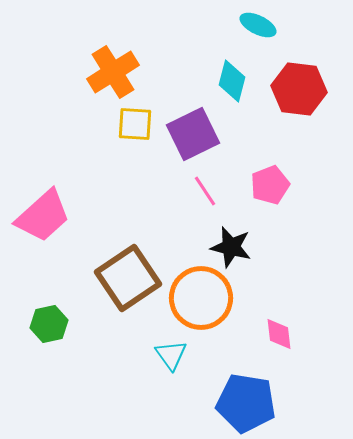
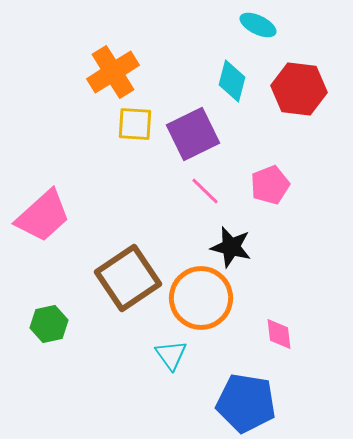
pink line: rotated 12 degrees counterclockwise
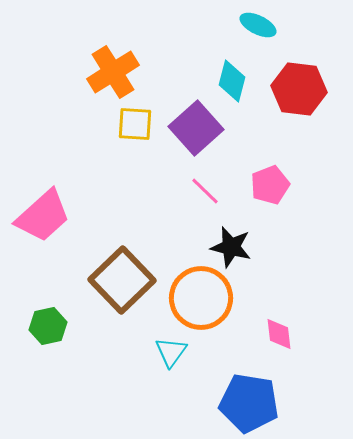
purple square: moved 3 px right, 6 px up; rotated 16 degrees counterclockwise
brown square: moved 6 px left, 2 px down; rotated 10 degrees counterclockwise
green hexagon: moved 1 px left, 2 px down
cyan triangle: moved 3 px up; rotated 12 degrees clockwise
blue pentagon: moved 3 px right
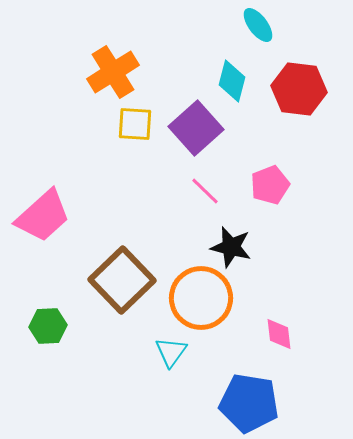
cyan ellipse: rotated 27 degrees clockwise
green hexagon: rotated 9 degrees clockwise
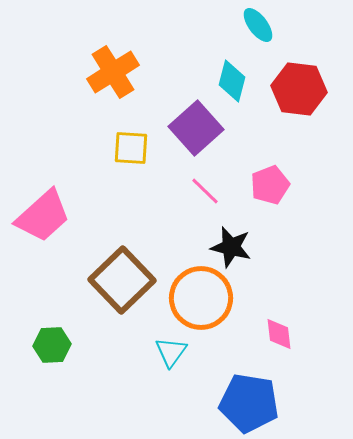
yellow square: moved 4 px left, 24 px down
green hexagon: moved 4 px right, 19 px down
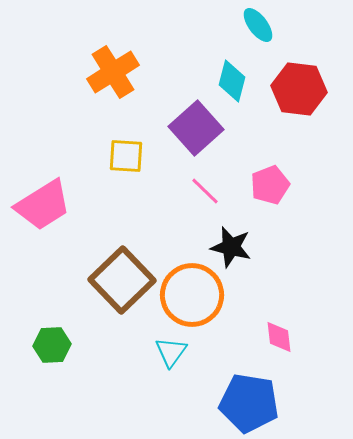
yellow square: moved 5 px left, 8 px down
pink trapezoid: moved 11 px up; rotated 10 degrees clockwise
orange circle: moved 9 px left, 3 px up
pink diamond: moved 3 px down
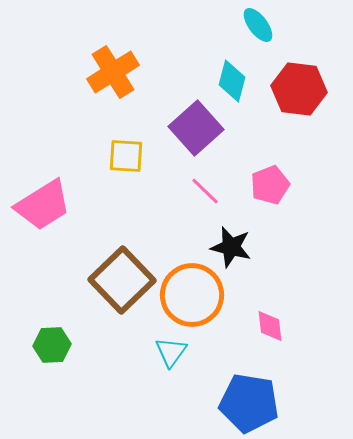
pink diamond: moved 9 px left, 11 px up
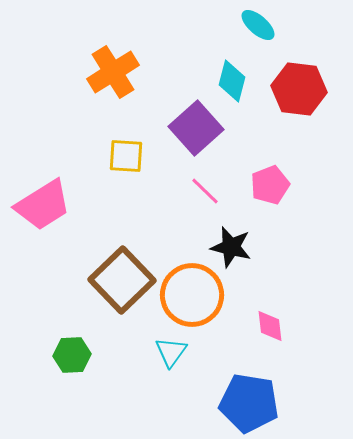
cyan ellipse: rotated 12 degrees counterclockwise
green hexagon: moved 20 px right, 10 px down
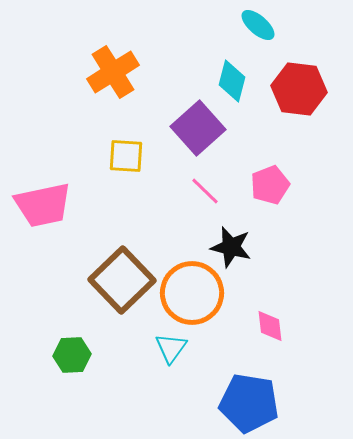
purple square: moved 2 px right
pink trapezoid: rotated 20 degrees clockwise
orange circle: moved 2 px up
cyan triangle: moved 4 px up
